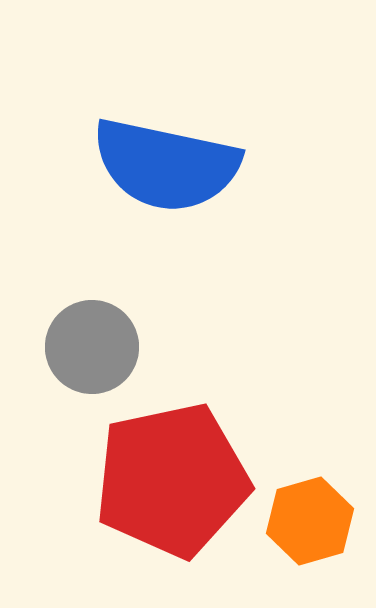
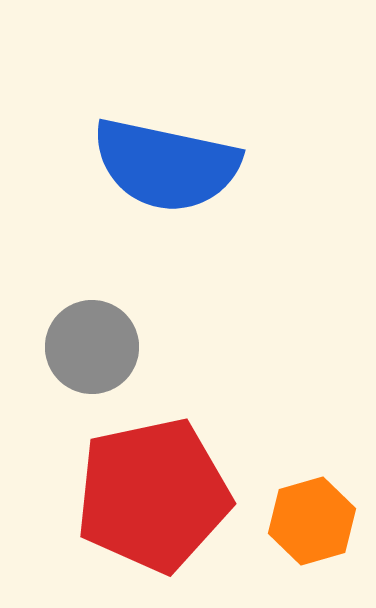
red pentagon: moved 19 px left, 15 px down
orange hexagon: moved 2 px right
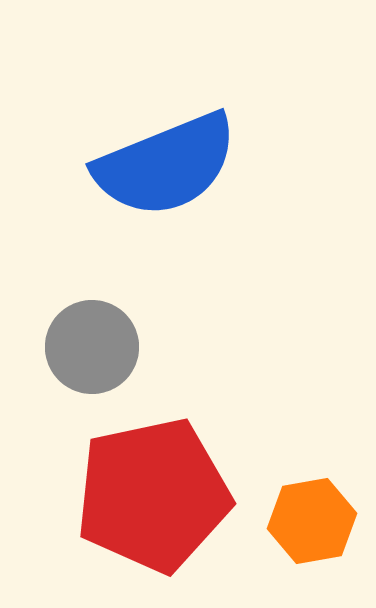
blue semicircle: rotated 34 degrees counterclockwise
orange hexagon: rotated 6 degrees clockwise
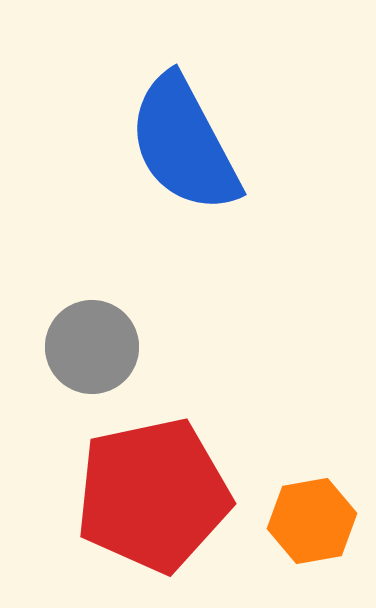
blue semicircle: moved 18 px right, 21 px up; rotated 84 degrees clockwise
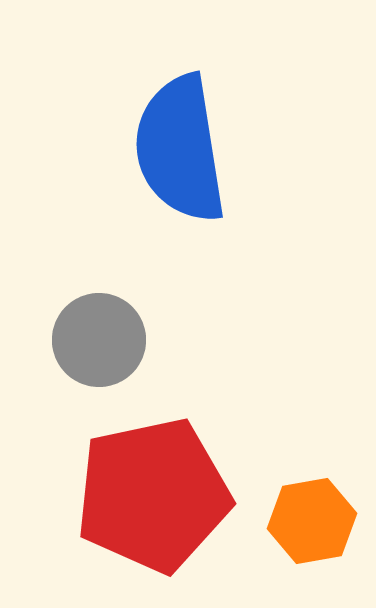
blue semicircle: moved 4 px left, 5 px down; rotated 19 degrees clockwise
gray circle: moved 7 px right, 7 px up
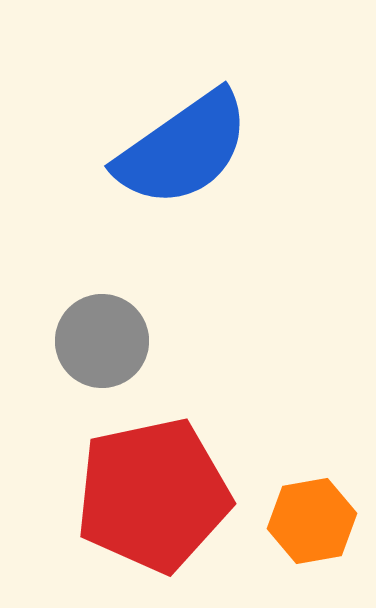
blue semicircle: moved 3 px right; rotated 116 degrees counterclockwise
gray circle: moved 3 px right, 1 px down
